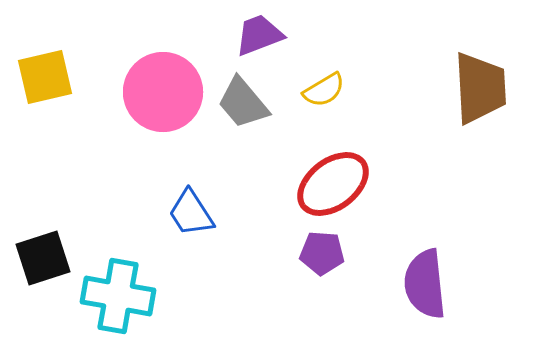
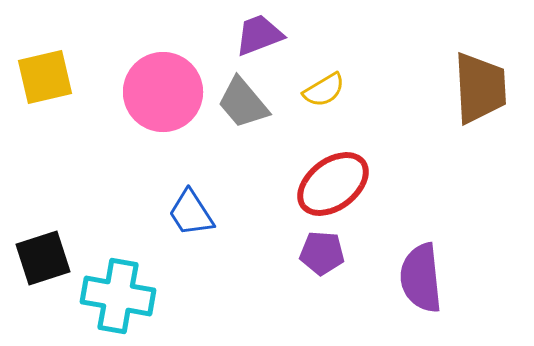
purple semicircle: moved 4 px left, 6 px up
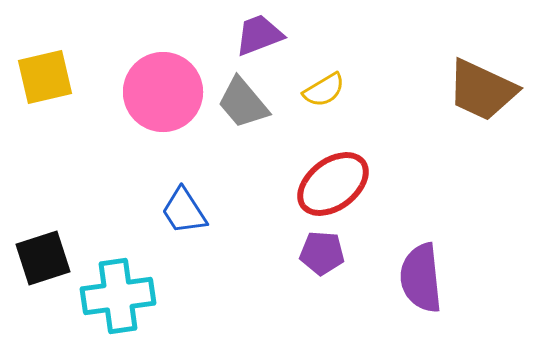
brown trapezoid: moved 2 px right, 2 px down; rotated 118 degrees clockwise
blue trapezoid: moved 7 px left, 2 px up
cyan cross: rotated 18 degrees counterclockwise
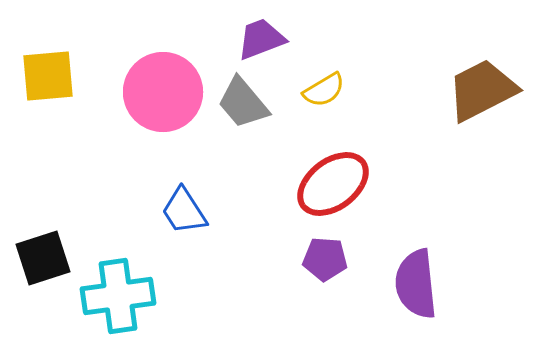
purple trapezoid: moved 2 px right, 4 px down
yellow square: moved 3 px right, 1 px up; rotated 8 degrees clockwise
brown trapezoid: rotated 128 degrees clockwise
purple pentagon: moved 3 px right, 6 px down
purple semicircle: moved 5 px left, 6 px down
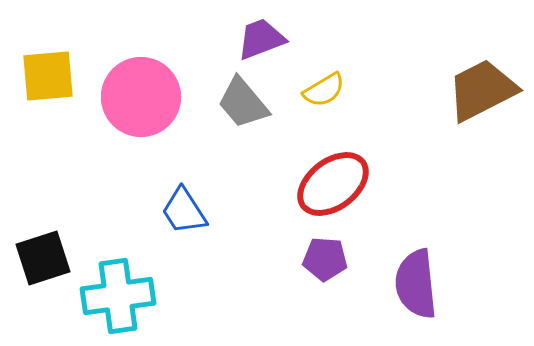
pink circle: moved 22 px left, 5 px down
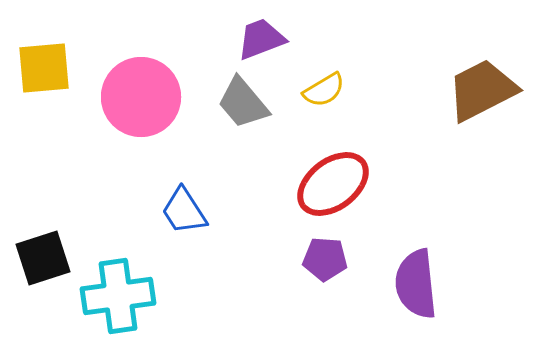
yellow square: moved 4 px left, 8 px up
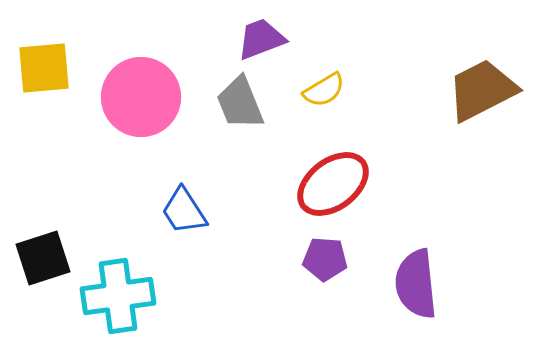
gray trapezoid: moved 3 px left; rotated 18 degrees clockwise
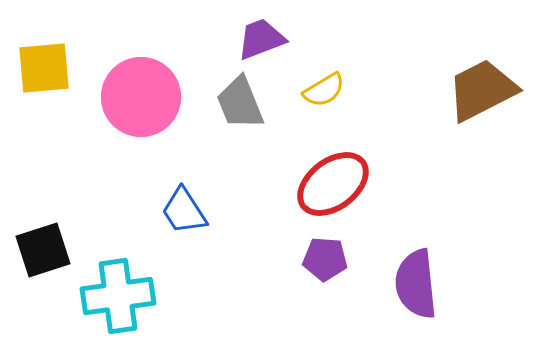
black square: moved 8 px up
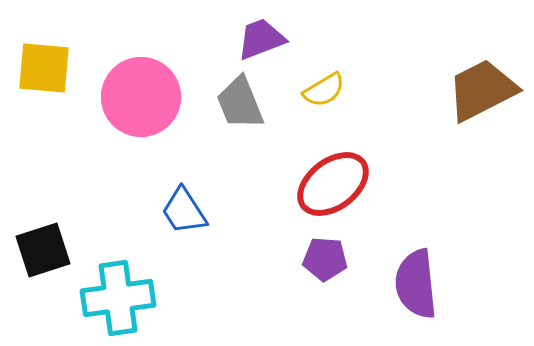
yellow square: rotated 10 degrees clockwise
cyan cross: moved 2 px down
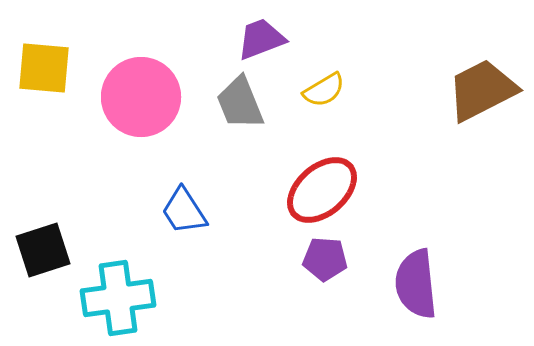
red ellipse: moved 11 px left, 6 px down; rotated 4 degrees counterclockwise
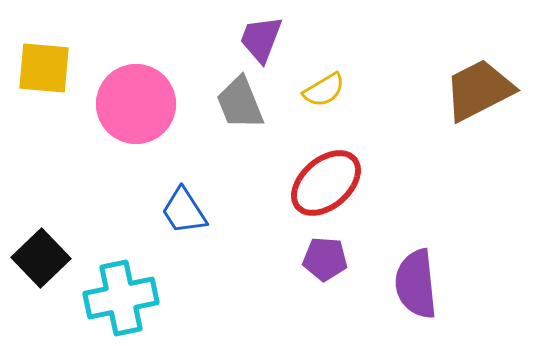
purple trapezoid: rotated 48 degrees counterclockwise
brown trapezoid: moved 3 px left
pink circle: moved 5 px left, 7 px down
red ellipse: moved 4 px right, 7 px up
black square: moved 2 px left, 8 px down; rotated 26 degrees counterclockwise
cyan cross: moved 3 px right; rotated 4 degrees counterclockwise
